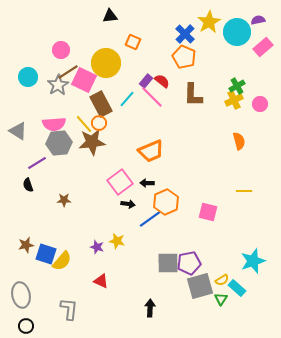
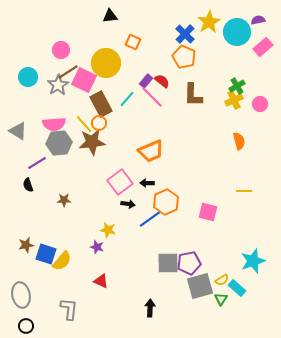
yellow star at (117, 241): moved 9 px left, 11 px up
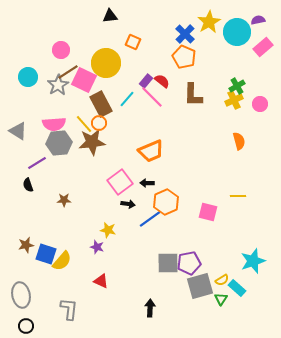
yellow line at (244, 191): moved 6 px left, 5 px down
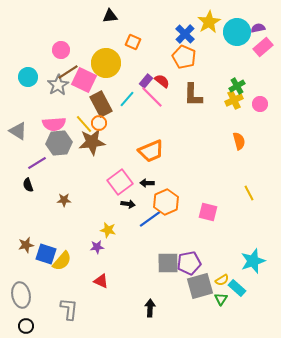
purple semicircle at (258, 20): moved 8 px down
yellow line at (238, 196): moved 11 px right, 3 px up; rotated 63 degrees clockwise
purple star at (97, 247): rotated 24 degrees counterclockwise
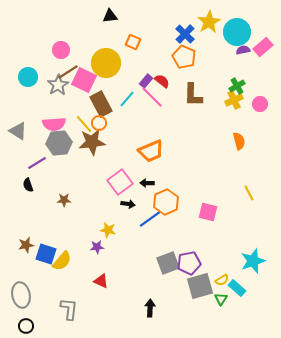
purple semicircle at (258, 28): moved 15 px left, 22 px down
gray square at (168, 263): rotated 20 degrees counterclockwise
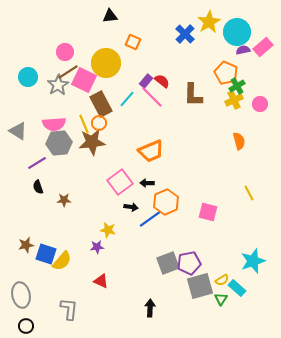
pink circle at (61, 50): moved 4 px right, 2 px down
orange pentagon at (184, 57): moved 42 px right, 16 px down
yellow line at (84, 124): rotated 18 degrees clockwise
black semicircle at (28, 185): moved 10 px right, 2 px down
black arrow at (128, 204): moved 3 px right, 3 px down
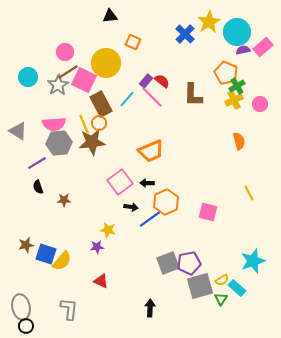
gray ellipse at (21, 295): moved 12 px down
